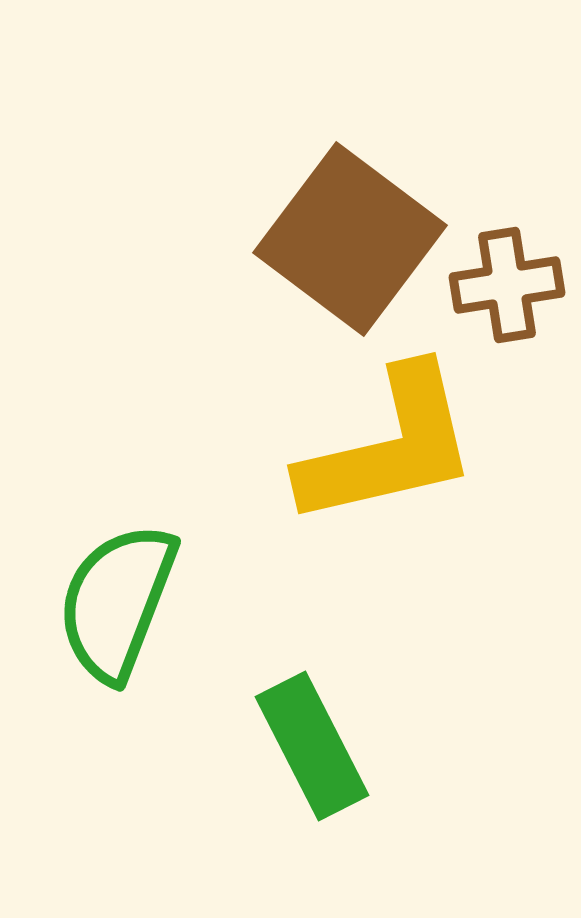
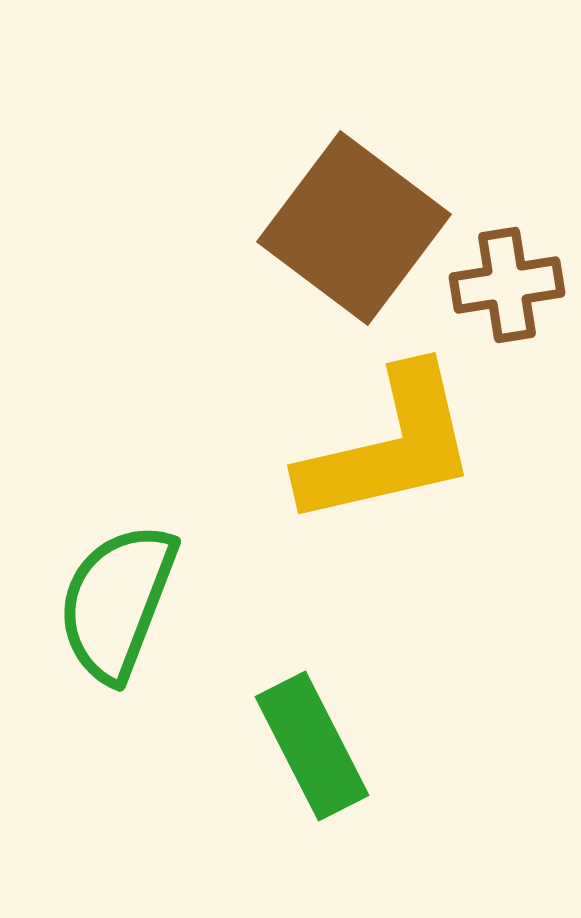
brown square: moved 4 px right, 11 px up
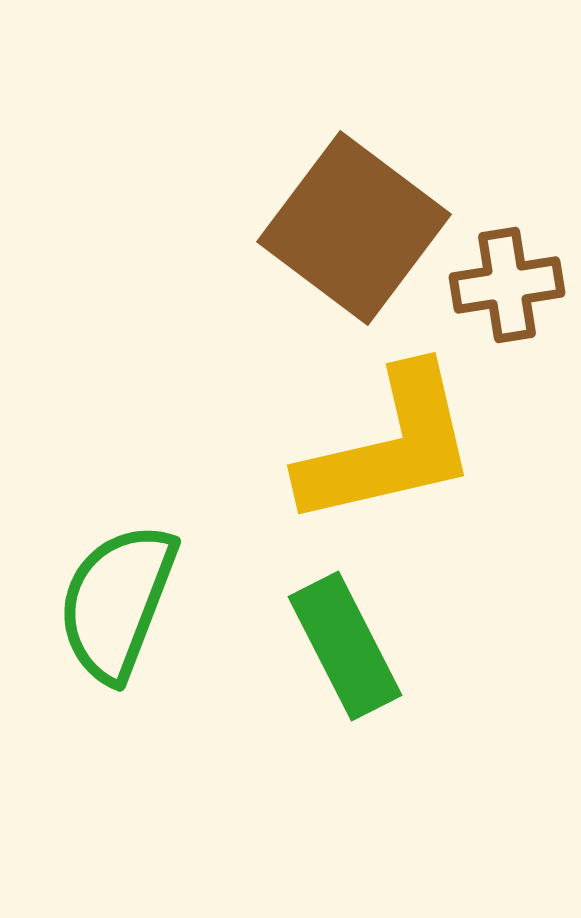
green rectangle: moved 33 px right, 100 px up
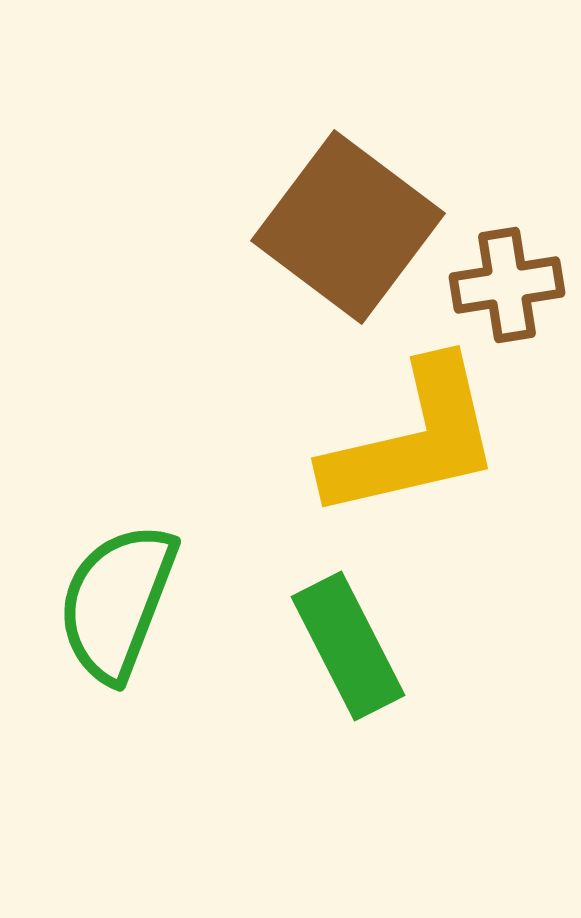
brown square: moved 6 px left, 1 px up
yellow L-shape: moved 24 px right, 7 px up
green rectangle: moved 3 px right
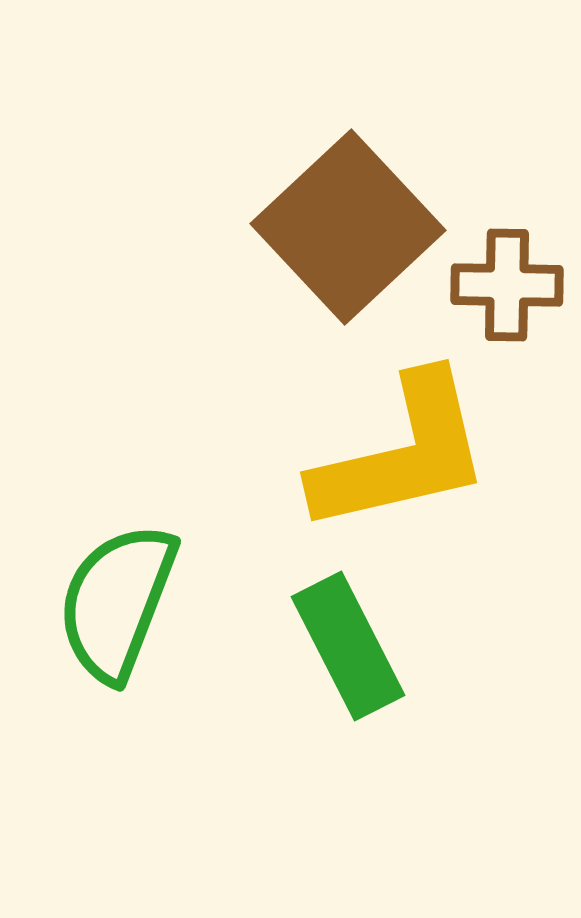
brown square: rotated 10 degrees clockwise
brown cross: rotated 10 degrees clockwise
yellow L-shape: moved 11 px left, 14 px down
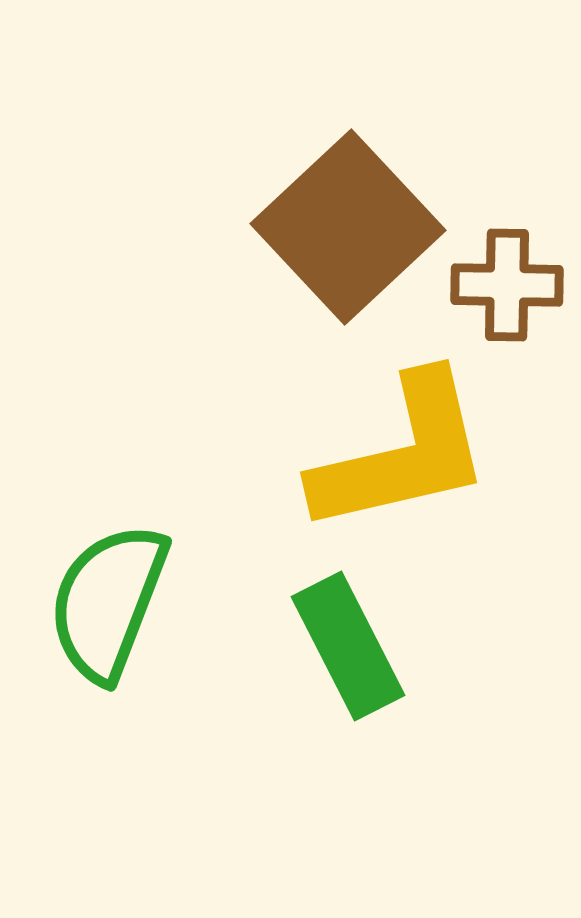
green semicircle: moved 9 px left
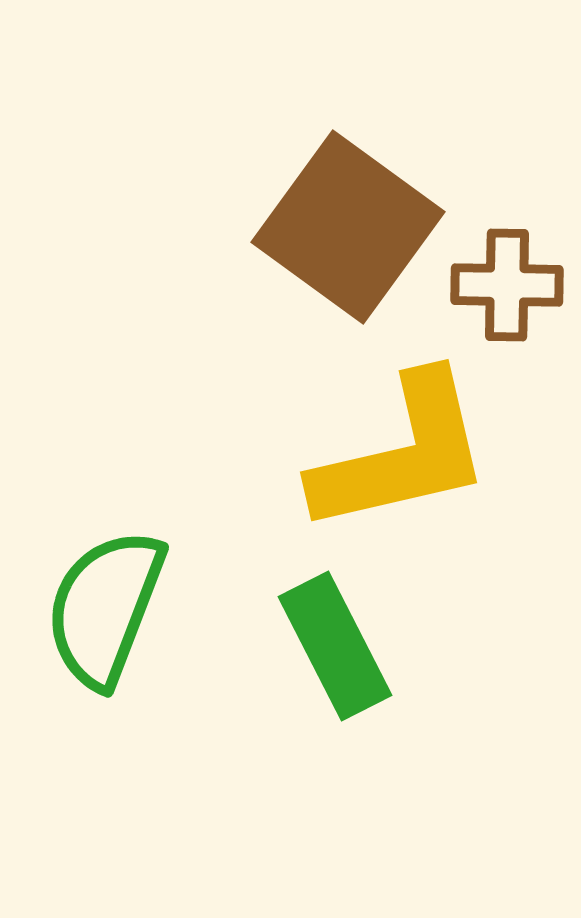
brown square: rotated 11 degrees counterclockwise
green semicircle: moved 3 px left, 6 px down
green rectangle: moved 13 px left
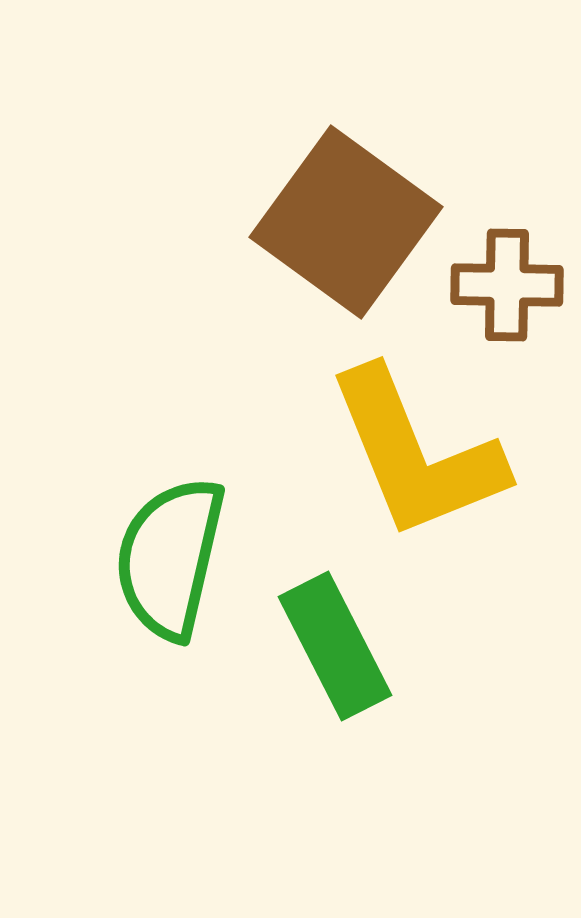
brown square: moved 2 px left, 5 px up
yellow L-shape: moved 14 px right; rotated 81 degrees clockwise
green semicircle: moved 65 px right, 50 px up; rotated 8 degrees counterclockwise
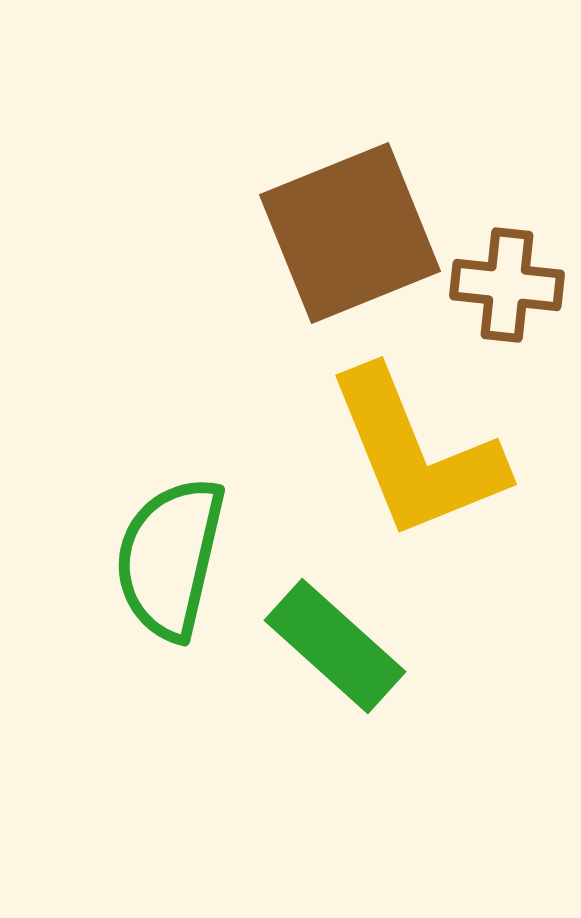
brown square: moved 4 px right, 11 px down; rotated 32 degrees clockwise
brown cross: rotated 5 degrees clockwise
green rectangle: rotated 21 degrees counterclockwise
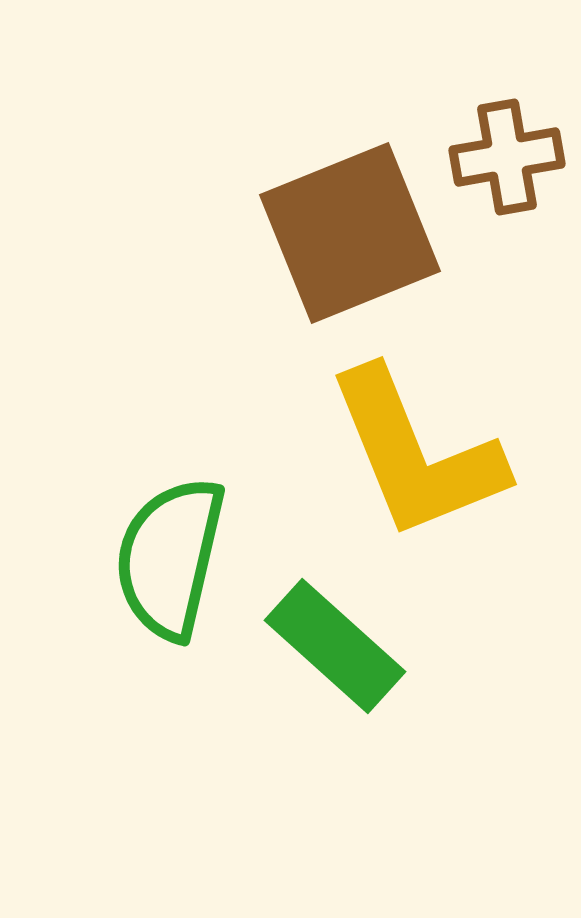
brown cross: moved 128 px up; rotated 16 degrees counterclockwise
